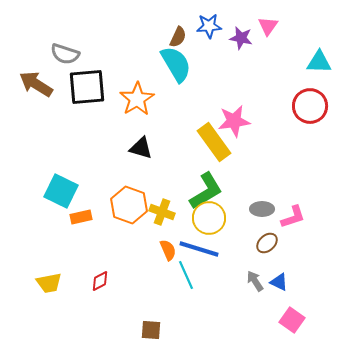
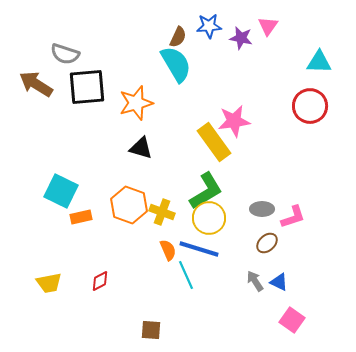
orange star: moved 1 px left, 4 px down; rotated 16 degrees clockwise
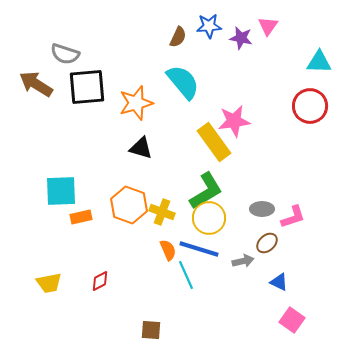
cyan semicircle: moved 7 px right, 18 px down; rotated 9 degrees counterclockwise
cyan square: rotated 28 degrees counterclockwise
gray arrow: moved 12 px left, 20 px up; rotated 110 degrees clockwise
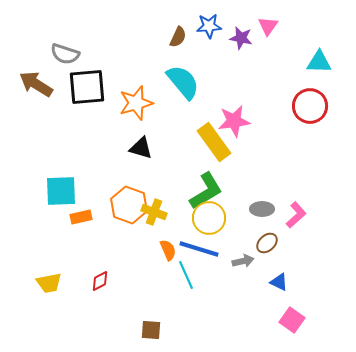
yellow cross: moved 8 px left
pink L-shape: moved 3 px right, 2 px up; rotated 24 degrees counterclockwise
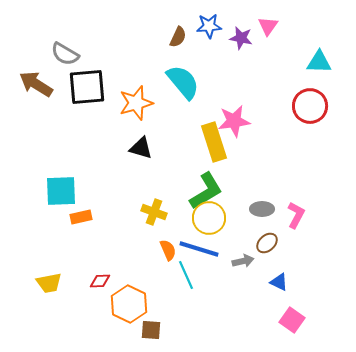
gray semicircle: rotated 12 degrees clockwise
yellow rectangle: rotated 18 degrees clockwise
orange hexagon: moved 99 px down; rotated 6 degrees clockwise
pink L-shape: rotated 20 degrees counterclockwise
red diamond: rotated 25 degrees clockwise
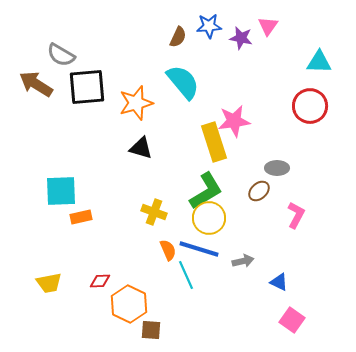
gray semicircle: moved 4 px left, 1 px down
gray ellipse: moved 15 px right, 41 px up
brown ellipse: moved 8 px left, 52 px up
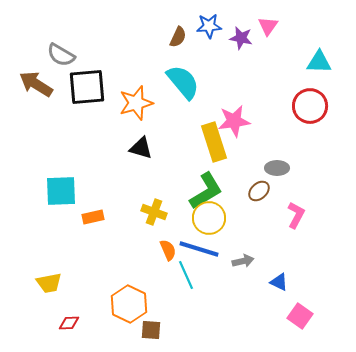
orange rectangle: moved 12 px right
red diamond: moved 31 px left, 42 px down
pink square: moved 8 px right, 4 px up
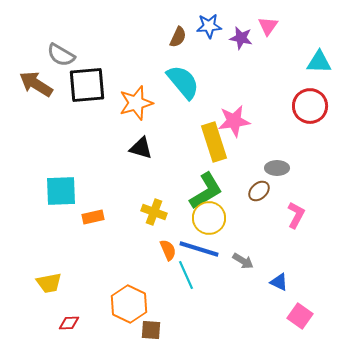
black square: moved 2 px up
gray arrow: rotated 45 degrees clockwise
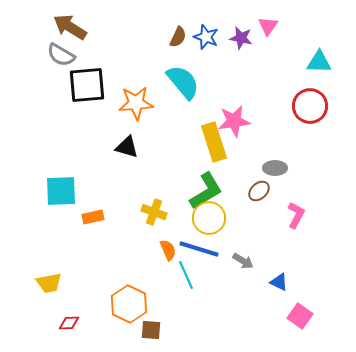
blue star: moved 3 px left, 11 px down; rotated 25 degrees clockwise
brown arrow: moved 34 px right, 57 px up
orange star: rotated 12 degrees clockwise
black triangle: moved 14 px left, 1 px up
gray ellipse: moved 2 px left
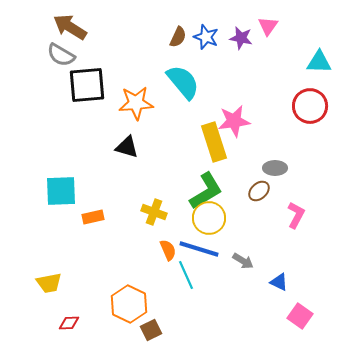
brown square: rotated 30 degrees counterclockwise
